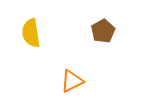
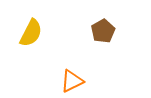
yellow semicircle: rotated 144 degrees counterclockwise
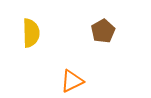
yellow semicircle: rotated 28 degrees counterclockwise
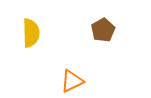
brown pentagon: moved 1 px up
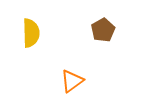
orange triangle: rotated 10 degrees counterclockwise
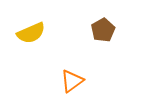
yellow semicircle: rotated 68 degrees clockwise
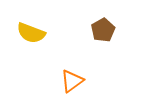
yellow semicircle: rotated 44 degrees clockwise
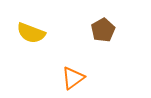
orange triangle: moved 1 px right, 3 px up
